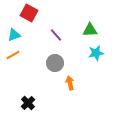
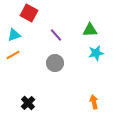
orange arrow: moved 24 px right, 19 px down
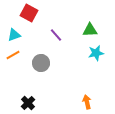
gray circle: moved 14 px left
orange arrow: moved 7 px left
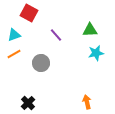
orange line: moved 1 px right, 1 px up
